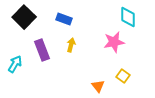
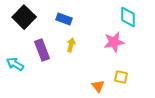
cyan arrow: rotated 90 degrees counterclockwise
yellow square: moved 2 px left, 1 px down; rotated 24 degrees counterclockwise
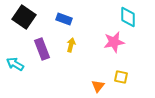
black square: rotated 10 degrees counterclockwise
purple rectangle: moved 1 px up
orange triangle: rotated 16 degrees clockwise
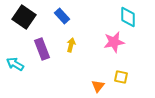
blue rectangle: moved 2 px left, 3 px up; rotated 28 degrees clockwise
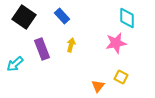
cyan diamond: moved 1 px left, 1 px down
pink star: moved 2 px right, 1 px down
cyan arrow: rotated 72 degrees counterclockwise
yellow square: rotated 16 degrees clockwise
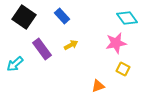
cyan diamond: rotated 35 degrees counterclockwise
yellow arrow: rotated 48 degrees clockwise
purple rectangle: rotated 15 degrees counterclockwise
yellow square: moved 2 px right, 8 px up
orange triangle: rotated 32 degrees clockwise
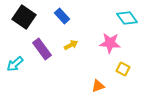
pink star: moved 6 px left; rotated 15 degrees clockwise
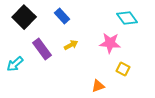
black square: rotated 10 degrees clockwise
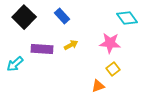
purple rectangle: rotated 50 degrees counterclockwise
yellow square: moved 10 px left; rotated 24 degrees clockwise
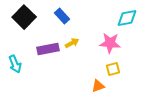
cyan diamond: rotated 65 degrees counterclockwise
yellow arrow: moved 1 px right, 2 px up
purple rectangle: moved 6 px right; rotated 15 degrees counterclockwise
cyan arrow: rotated 72 degrees counterclockwise
yellow square: rotated 24 degrees clockwise
